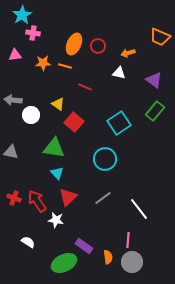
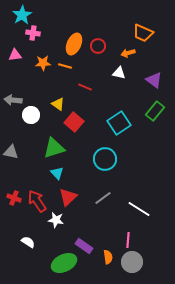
orange trapezoid: moved 17 px left, 4 px up
green triangle: rotated 25 degrees counterclockwise
white line: rotated 20 degrees counterclockwise
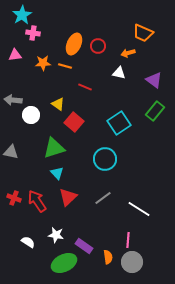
white star: moved 15 px down
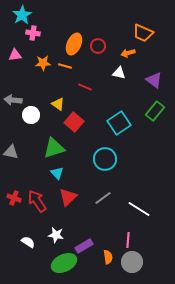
purple rectangle: rotated 66 degrees counterclockwise
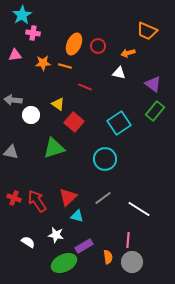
orange trapezoid: moved 4 px right, 2 px up
purple triangle: moved 1 px left, 4 px down
cyan triangle: moved 20 px right, 43 px down; rotated 32 degrees counterclockwise
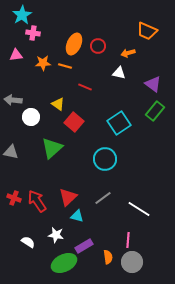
pink triangle: moved 1 px right
white circle: moved 2 px down
green triangle: moved 2 px left; rotated 25 degrees counterclockwise
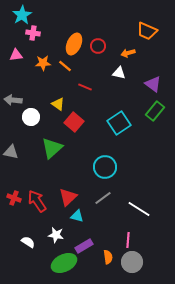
orange line: rotated 24 degrees clockwise
cyan circle: moved 8 px down
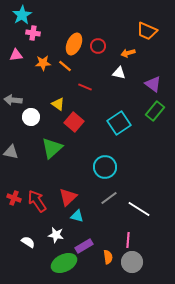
gray line: moved 6 px right
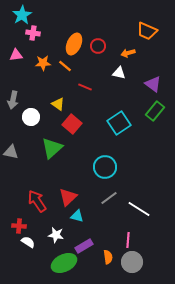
gray arrow: rotated 84 degrees counterclockwise
red square: moved 2 px left, 2 px down
red cross: moved 5 px right, 28 px down; rotated 16 degrees counterclockwise
